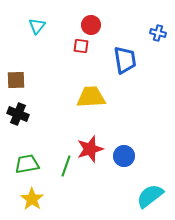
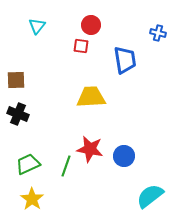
red star: rotated 28 degrees clockwise
green trapezoid: moved 1 px right; rotated 15 degrees counterclockwise
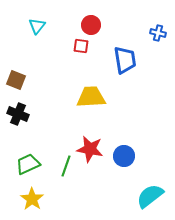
brown square: rotated 24 degrees clockwise
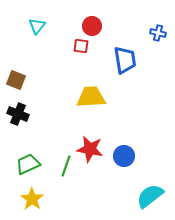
red circle: moved 1 px right, 1 px down
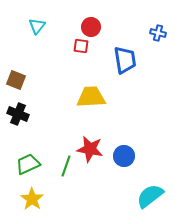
red circle: moved 1 px left, 1 px down
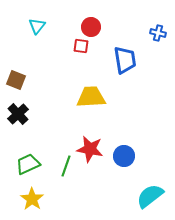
black cross: rotated 25 degrees clockwise
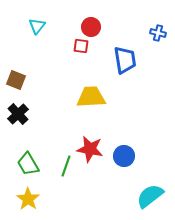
green trapezoid: rotated 95 degrees counterclockwise
yellow star: moved 4 px left
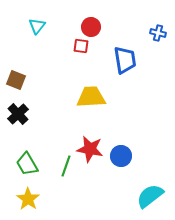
blue circle: moved 3 px left
green trapezoid: moved 1 px left
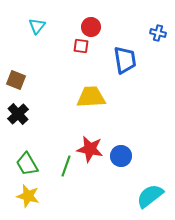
yellow star: moved 3 px up; rotated 20 degrees counterclockwise
